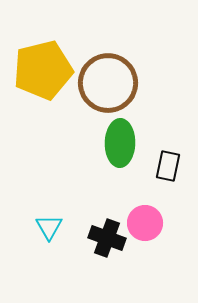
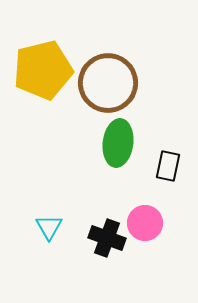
green ellipse: moved 2 px left; rotated 6 degrees clockwise
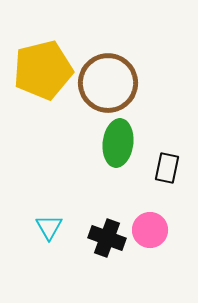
black rectangle: moved 1 px left, 2 px down
pink circle: moved 5 px right, 7 px down
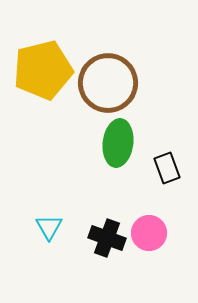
black rectangle: rotated 32 degrees counterclockwise
pink circle: moved 1 px left, 3 px down
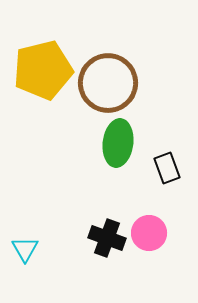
cyan triangle: moved 24 px left, 22 px down
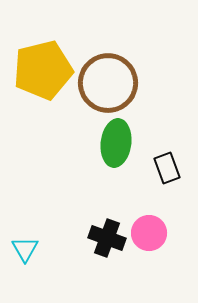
green ellipse: moved 2 px left
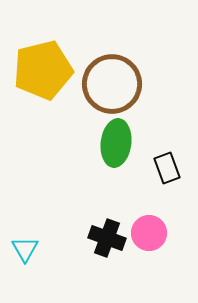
brown circle: moved 4 px right, 1 px down
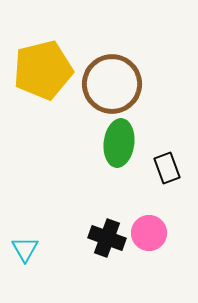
green ellipse: moved 3 px right
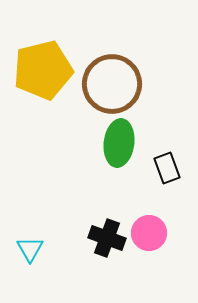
cyan triangle: moved 5 px right
